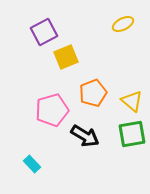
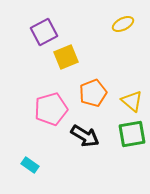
pink pentagon: moved 1 px left, 1 px up
cyan rectangle: moved 2 px left, 1 px down; rotated 12 degrees counterclockwise
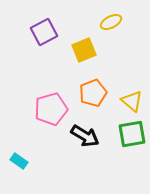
yellow ellipse: moved 12 px left, 2 px up
yellow square: moved 18 px right, 7 px up
cyan rectangle: moved 11 px left, 4 px up
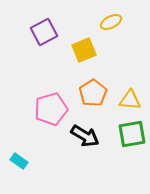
orange pentagon: rotated 12 degrees counterclockwise
yellow triangle: moved 2 px left, 1 px up; rotated 35 degrees counterclockwise
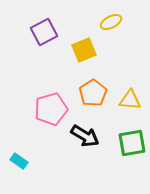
green square: moved 9 px down
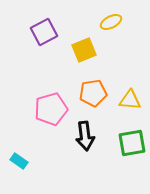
orange pentagon: rotated 24 degrees clockwise
black arrow: rotated 52 degrees clockwise
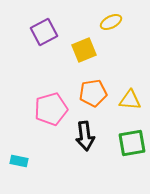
cyan rectangle: rotated 24 degrees counterclockwise
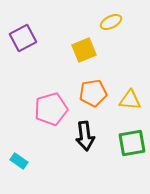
purple square: moved 21 px left, 6 px down
cyan rectangle: rotated 24 degrees clockwise
